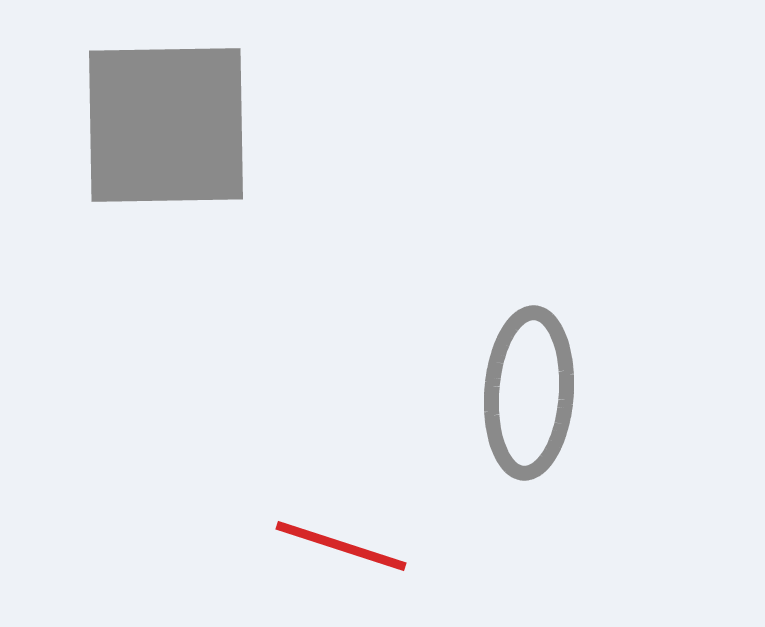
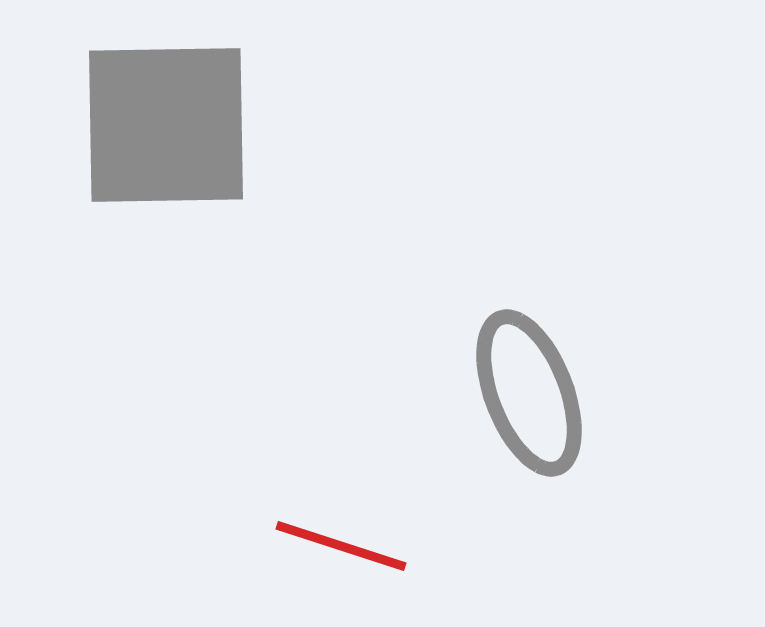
gray ellipse: rotated 25 degrees counterclockwise
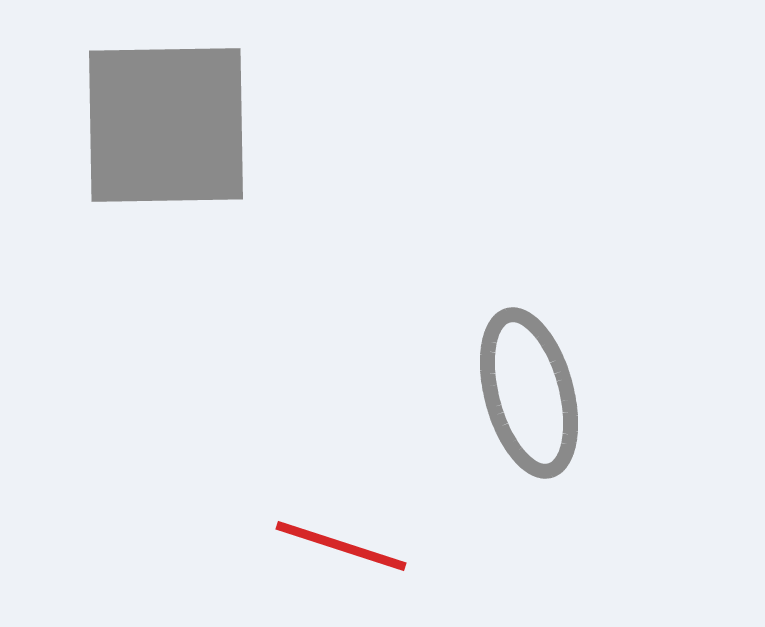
gray ellipse: rotated 6 degrees clockwise
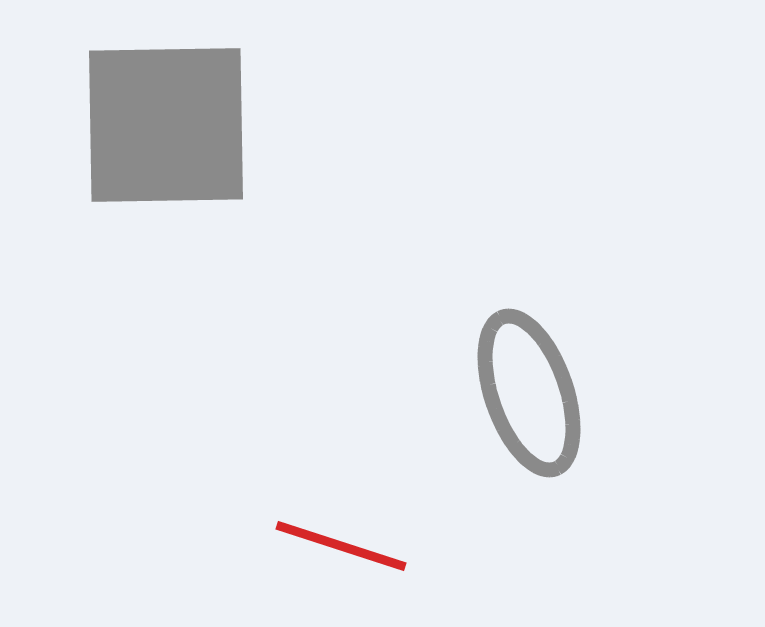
gray ellipse: rotated 4 degrees counterclockwise
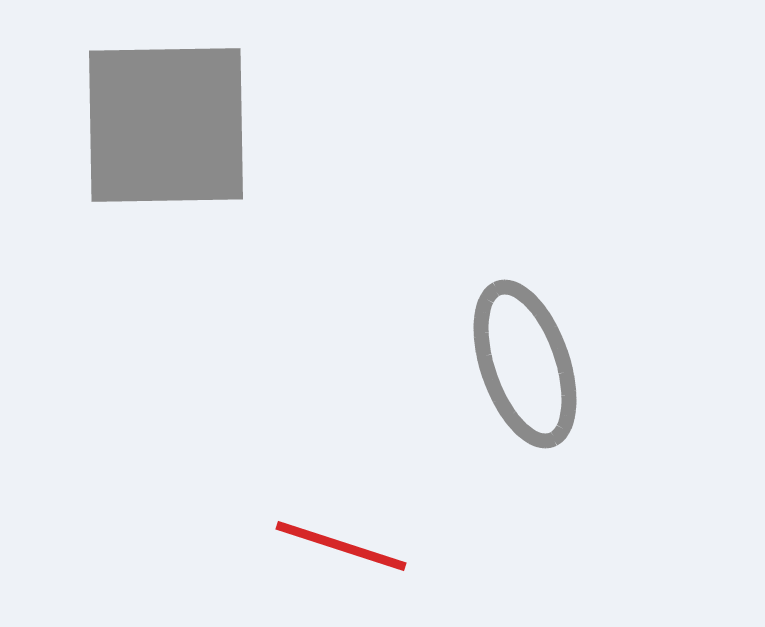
gray ellipse: moved 4 px left, 29 px up
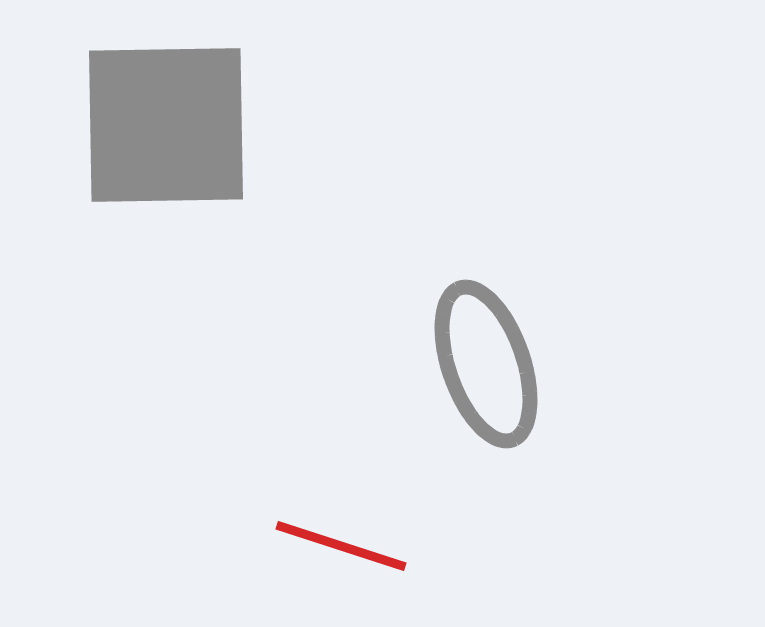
gray ellipse: moved 39 px left
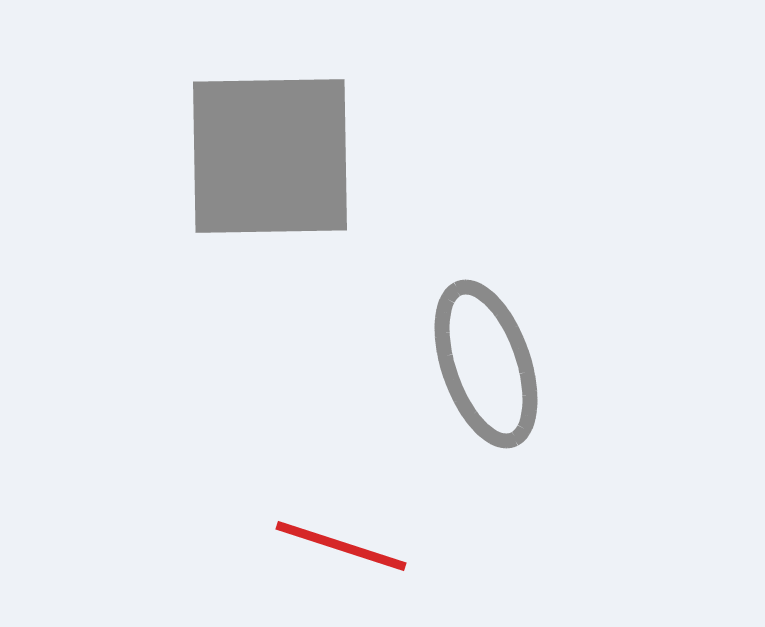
gray square: moved 104 px right, 31 px down
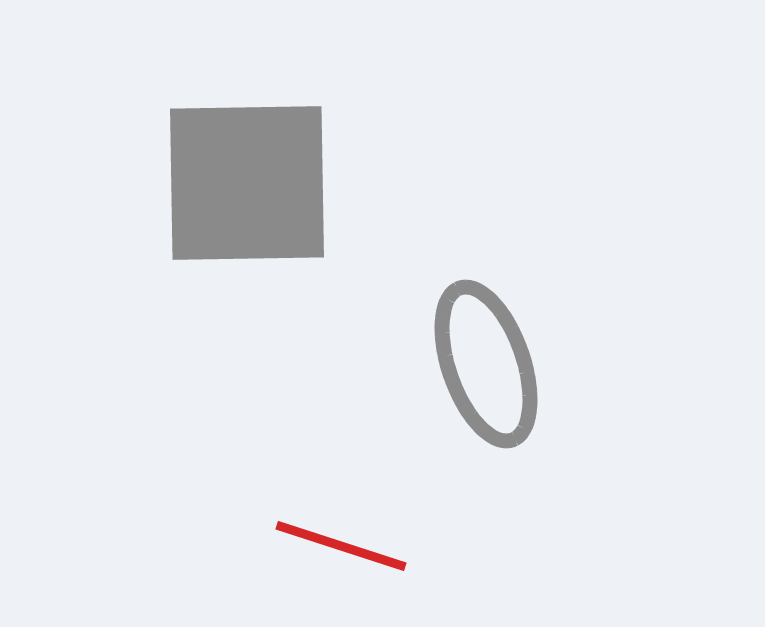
gray square: moved 23 px left, 27 px down
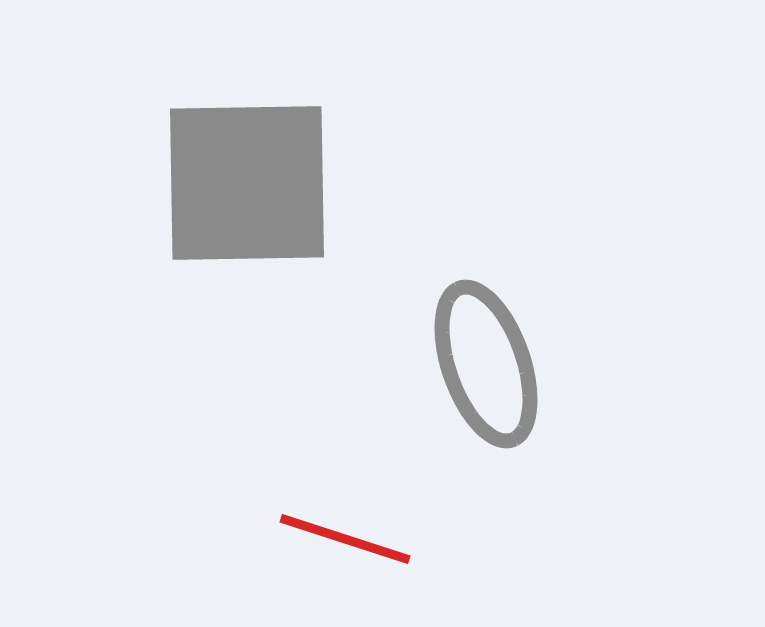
red line: moved 4 px right, 7 px up
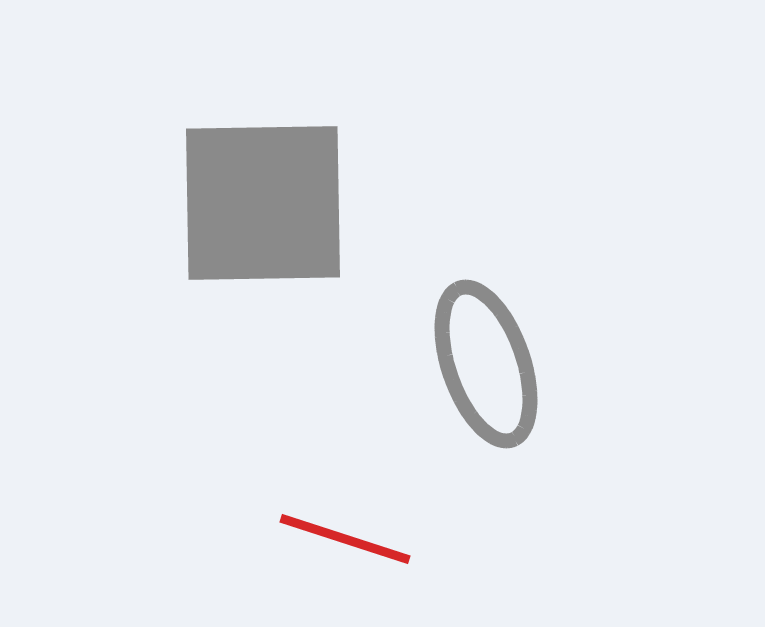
gray square: moved 16 px right, 20 px down
